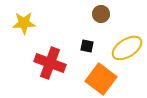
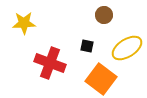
brown circle: moved 3 px right, 1 px down
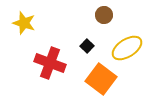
yellow star: rotated 20 degrees clockwise
black square: rotated 32 degrees clockwise
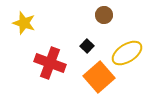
yellow ellipse: moved 5 px down
orange square: moved 2 px left, 2 px up; rotated 12 degrees clockwise
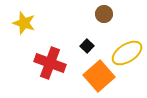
brown circle: moved 1 px up
orange square: moved 1 px up
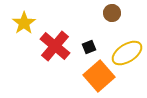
brown circle: moved 8 px right, 1 px up
yellow star: rotated 20 degrees clockwise
black square: moved 2 px right, 1 px down; rotated 24 degrees clockwise
red cross: moved 5 px right, 17 px up; rotated 20 degrees clockwise
